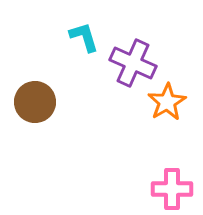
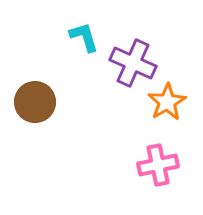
pink cross: moved 14 px left, 24 px up; rotated 12 degrees counterclockwise
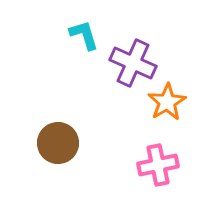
cyan L-shape: moved 2 px up
brown circle: moved 23 px right, 41 px down
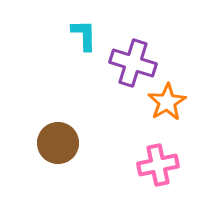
cyan L-shape: rotated 16 degrees clockwise
purple cross: rotated 6 degrees counterclockwise
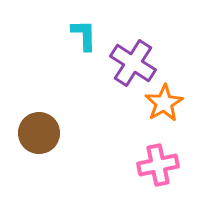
purple cross: rotated 15 degrees clockwise
orange star: moved 3 px left, 1 px down
brown circle: moved 19 px left, 10 px up
